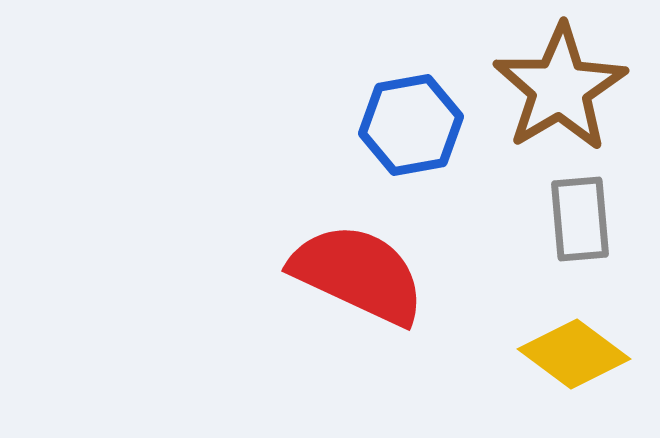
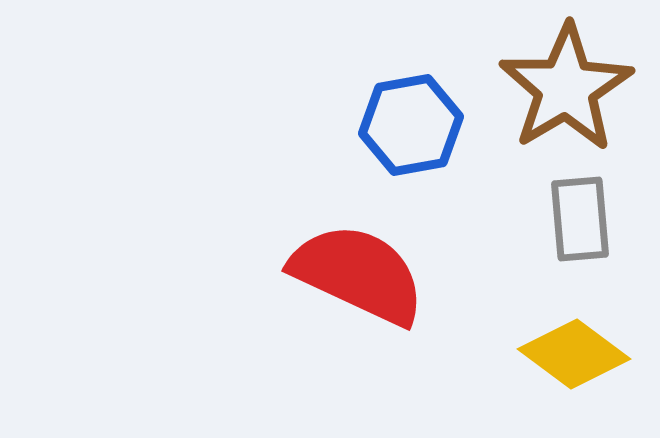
brown star: moved 6 px right
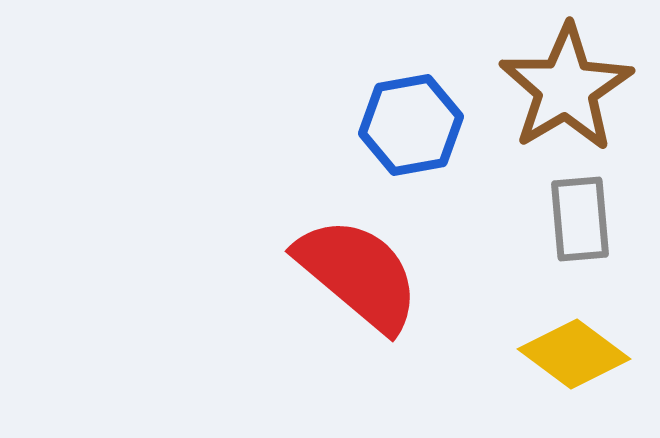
red semicircle: rotated 15 degrees clockwise
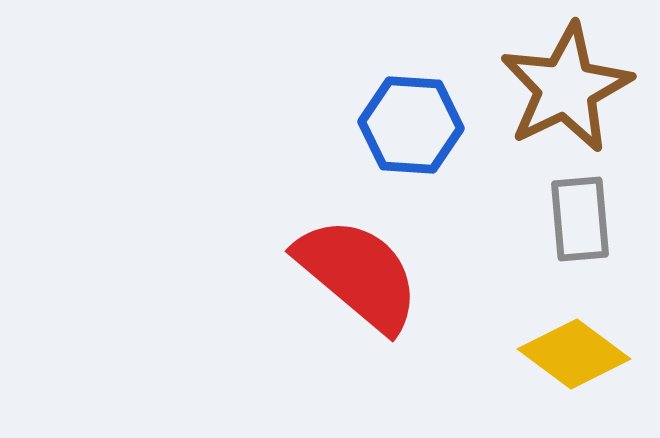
brown star: rotated 5 degrees clockwise
blue hexagon: rotated 14 degrees clockwise
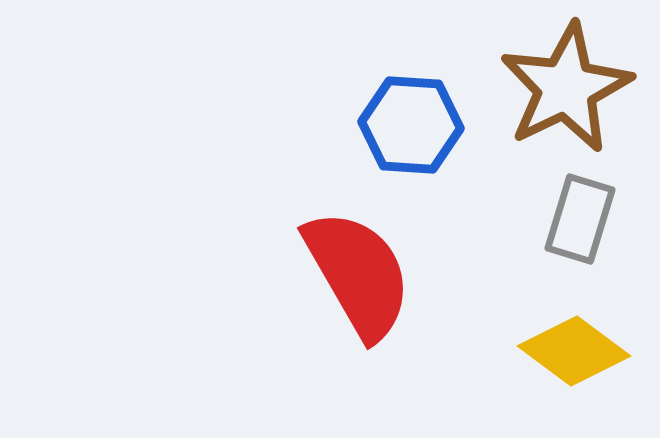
gray rectangle: rotated 22 degrees clockwise
red semicircle: rotated 20 degrees clockwise
yellow diamond: moved 3 px up
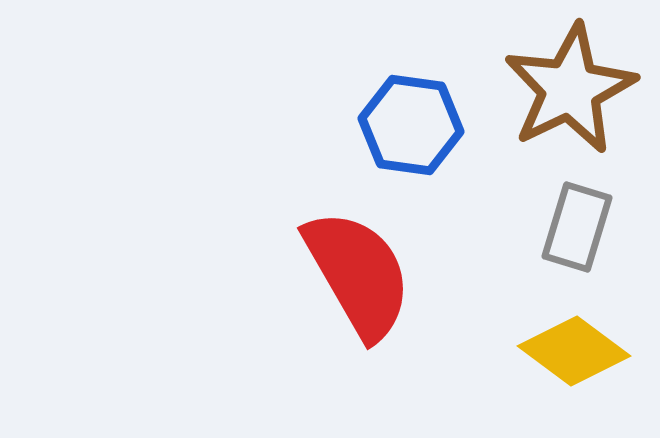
brown star: moved 4 px right, 1 px down
blue hexagon: rotated 4 degrees clockwise
gray rectangle: moved 3 px left, 8 px down
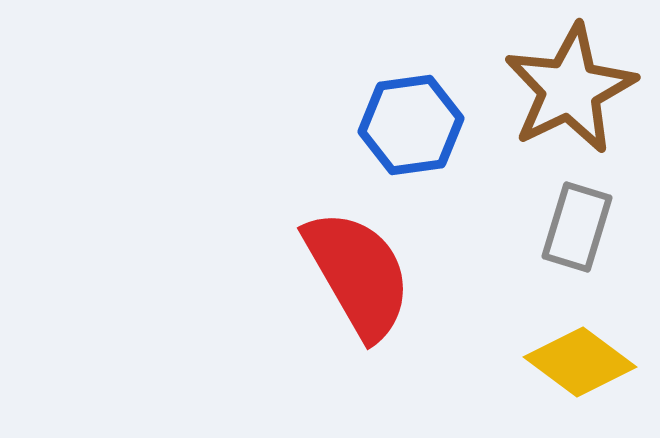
blue hexagon: rotated 16 degrees counterclockwise
yellow diamond: moved 6 px right, 11 px down
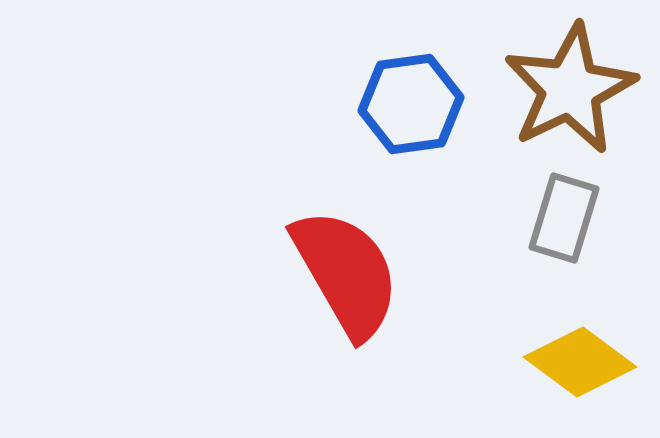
blue hexagon: moved 21 px up
gray rectangle: moved 13 px left, 9 px up
red semicircle: moved 12 px left, 1 px up
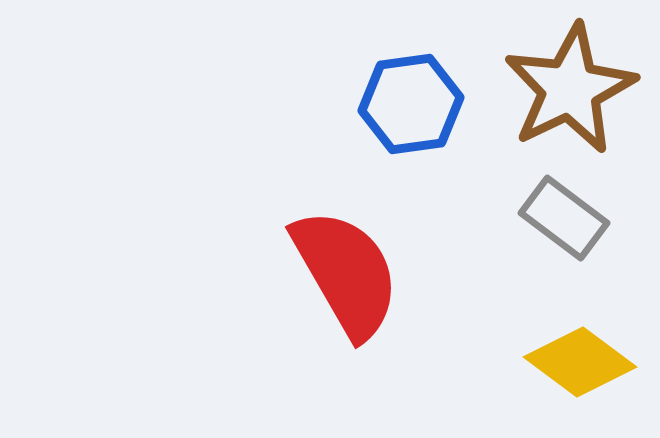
gray rectangle: rotated 70 degrees counterclockwise
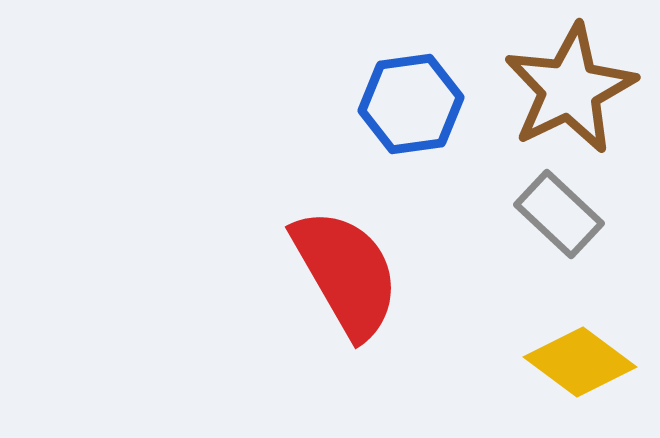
gray rectangle: moved 5 px left, 4 px up; rotated 6 degrees clockwise
